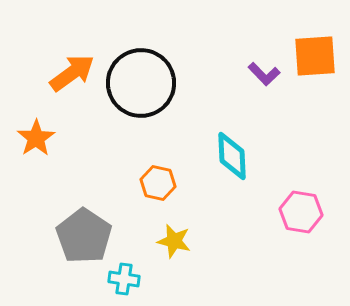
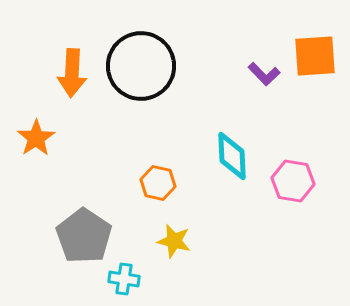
orange arrow: rotated 129 degrees clockwise
black circle: moved 17 px up
pink hexagon: moved 8 px left, 31 px up
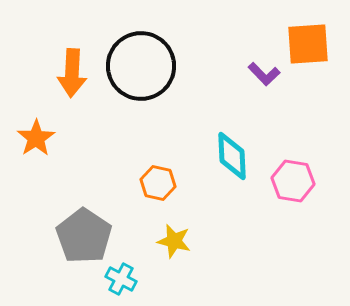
orange square: moved 7 px left, 12 px up
cyan cross: moved 3 px left; rotated 20 degrees clockwise
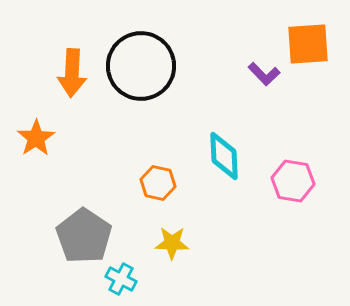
cyan diamond: moved 8 px left
yellow star: moved 2 px left, 2 px down; rotated 12 degrees counterclockwise
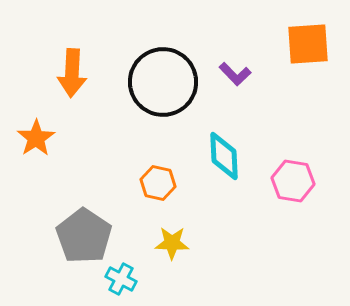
black circle: moved 22 px right, 16 px down
purple L-shape: moved 29 px left
